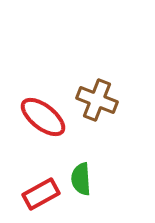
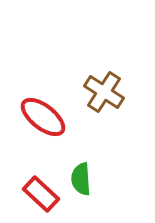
brown cross: moved 7 px right, 8 px up; rotated 12 degrees clockwise
red rectangle: rotated 72 degrees clockwise
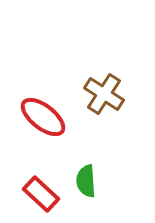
brown cross: moved 2 px down
green semicircle: moved 5 px right, 2 px down
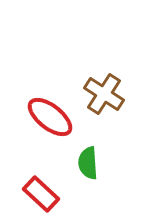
red ellipse: moved 7 px right
green semicircle: moved 2 px right, 18 px up
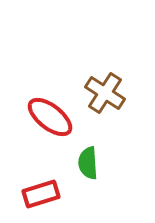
brown cross: moved 1 px right, 1 px up
red rectangle: rotated 60 degrees counterclockwise
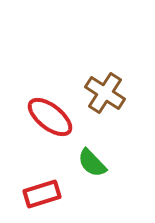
green semicircle: moved 4 px right; rotated 40 degrees counterclockwise
red rectangle: moved 1 px right
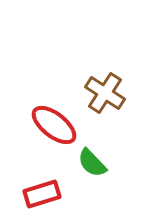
red ellipse: moved 4 px right, 8 px down
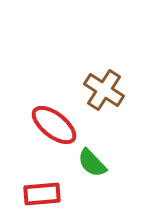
brown cross: moved 1 px left, 3 px up
red rectangle: rotated 12 degrees clockwise
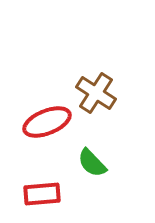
brown cross: moved 8 px left, 3 px down
red ellipse: moved 7 px left, 3 px up; rotated 60 degrees counterclockwise
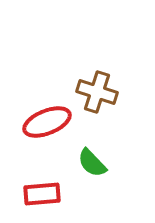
brown cross: moved 1 px right, 1 px up; rotated 15 degrees counterclockwise
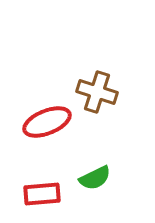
green semicircle: moved 3 px right, 15 px down; rotated 72 degrees counterclockwise
